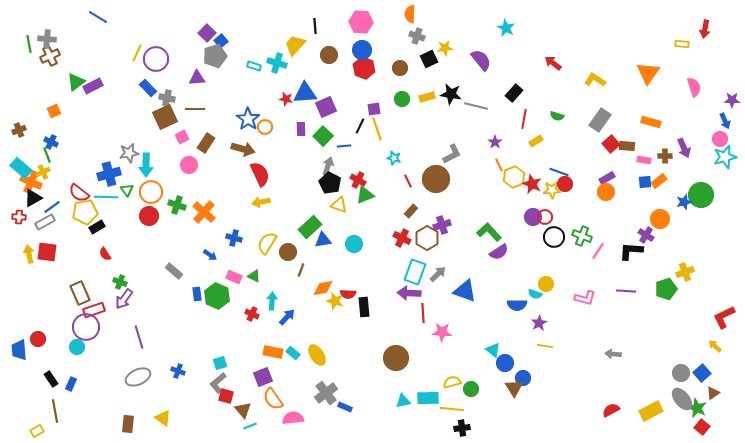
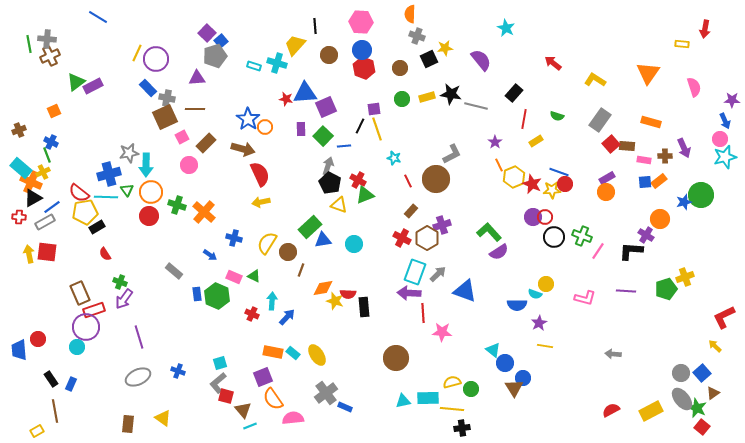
brown rectangle at (206, 143): rotated 12 degrees clockwise
yellow cross at (685, 272): moved 5 px down
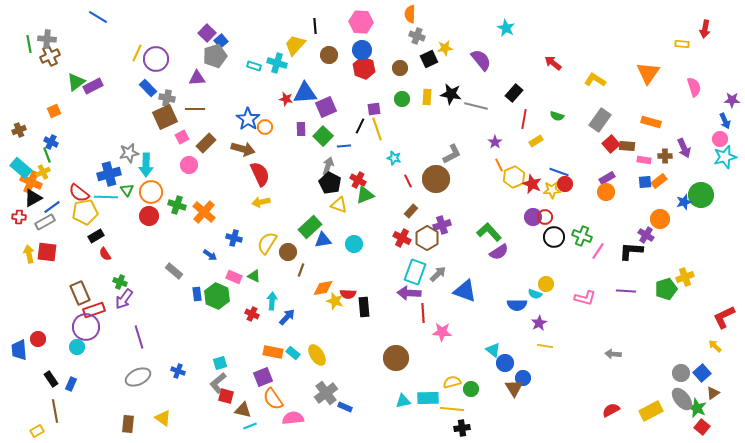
yellow rectangle at (427, 97): rotated 70 degrees counterclockwise
black rectangle at (97, 227): moved 1 px left, 9 px down
brown triangle at (243, 410): rotated 36 degrees counterclockwise
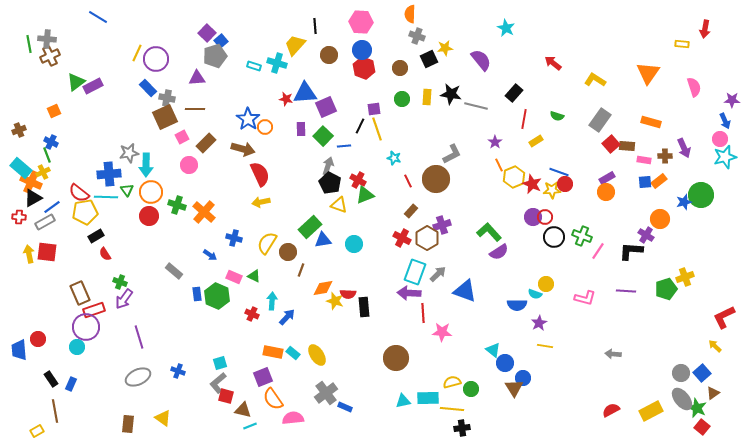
blue cross at (109, 174): rotated 10 degrees clockwise
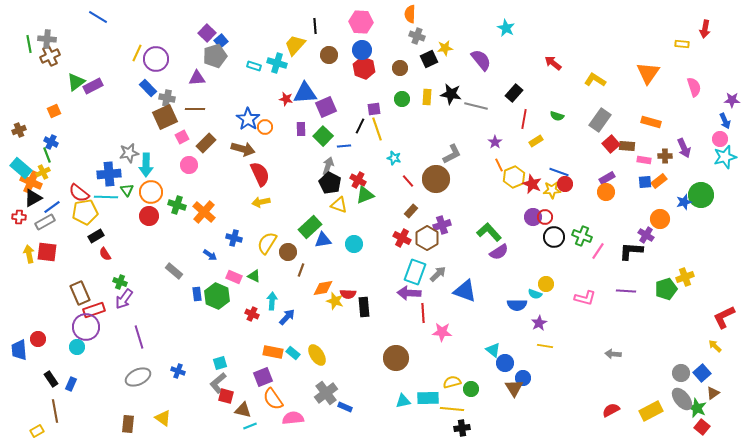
red line at (408, 181): rotated 16 degrees counterclockwise
